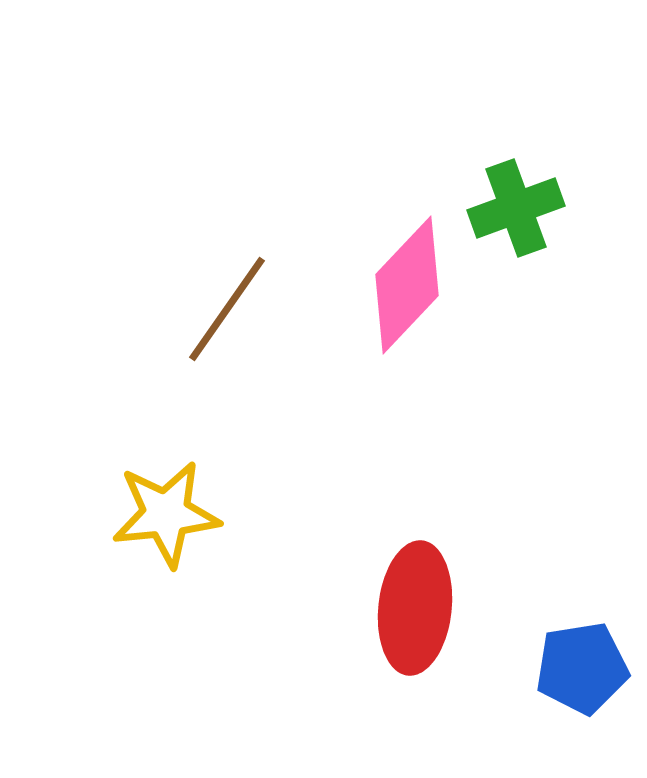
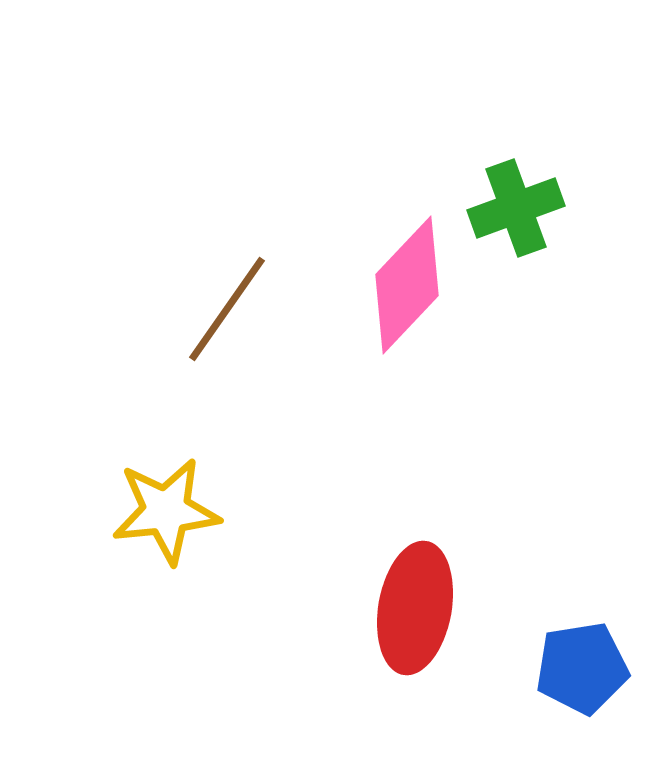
yellow star: moved 3 px up
red ellipse: rotated 4 degrees clockwise
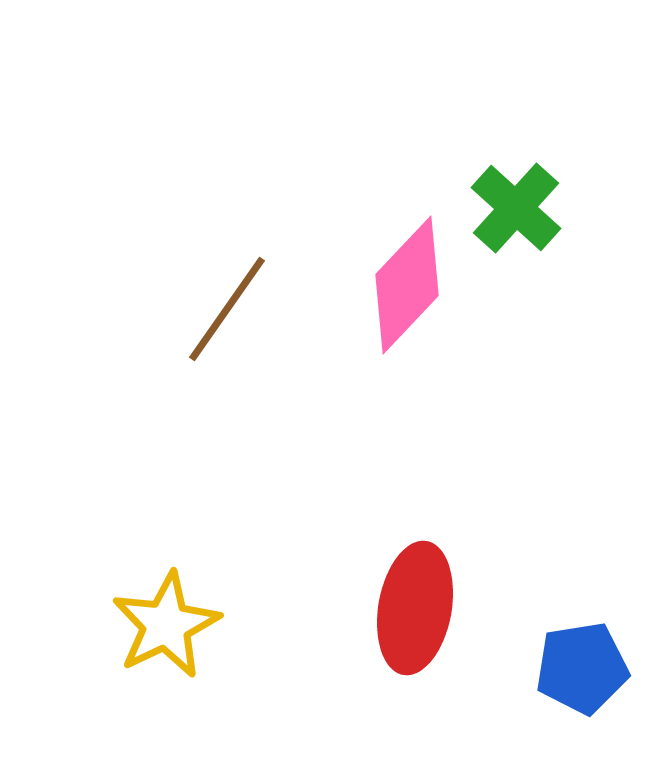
green cross: rotated 28 degrees counterclockwise
yellow star: moved 114 px down; rotated 20 degrees counterclockwise
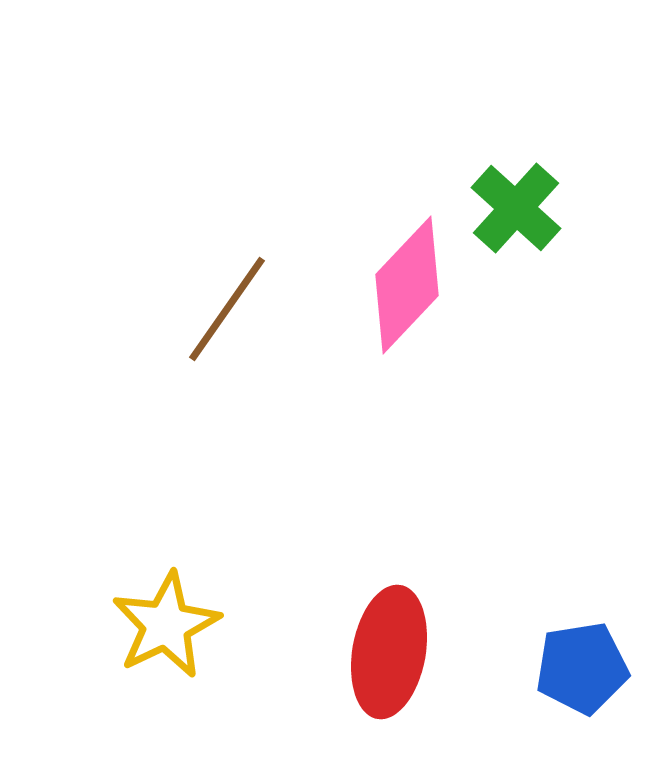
red ellipse: moved 26 px left, 44 px down
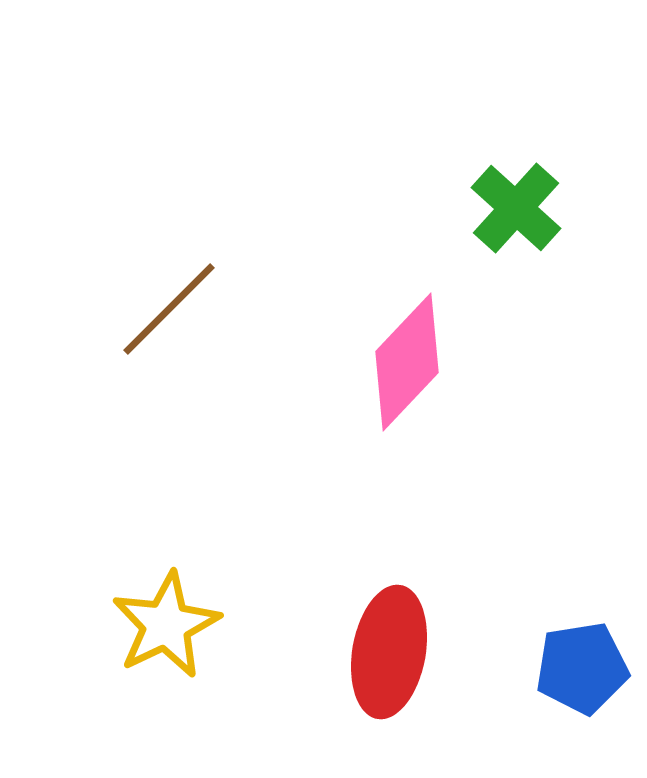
pink diamond: moved 77 px down
brown line: moved 58 px left; rotated 10 degrees clockwise
